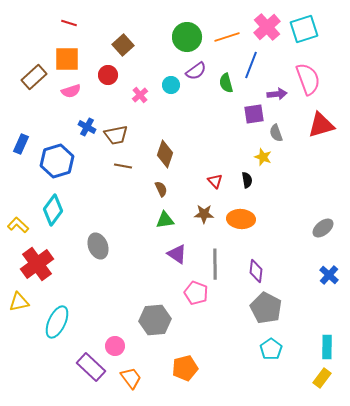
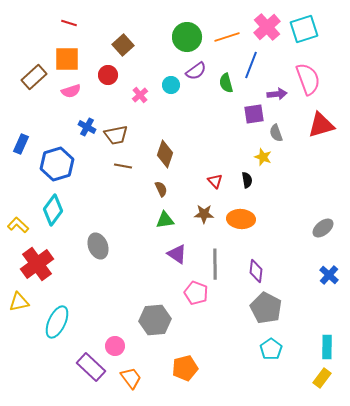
blue hexagon at (57, 161): moved 3 px down
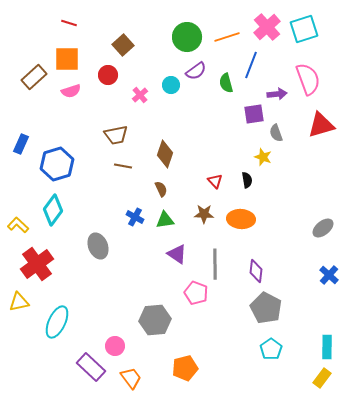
blue cross at (87, 127): moved 48 px right, 90 px down
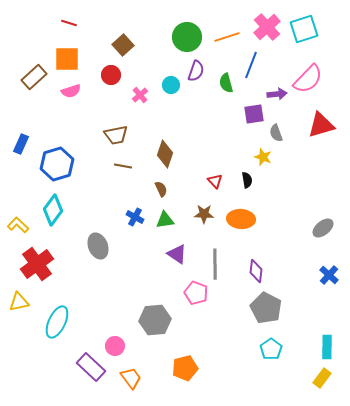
purple semicircle at (196, 71): rotated 35 degrees counterclockwise
red circle at (108, 75): moved 3 px right
pink semicircle at (308, 79): rotated 64 degrees clockwise
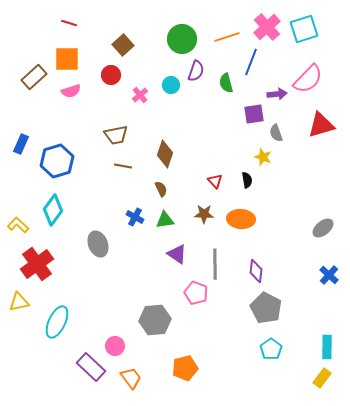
green circle at (187, 37): moved 5 px left, 2 px down
blue line at (251, 65): moved 3 px up
blue hexagon at (57, 164): moved 3 px up
gray ellipse at (98, 246): moved 2 px up
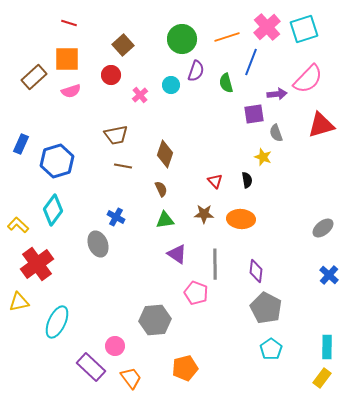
blue cross at (135, 217): moved 19 px left
